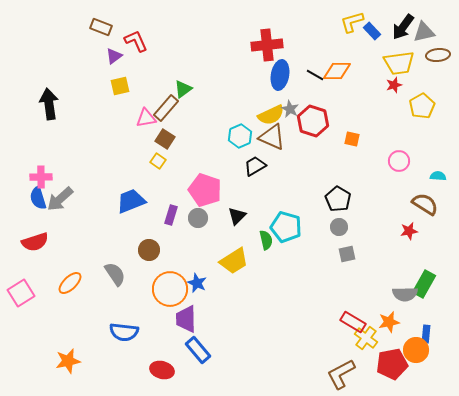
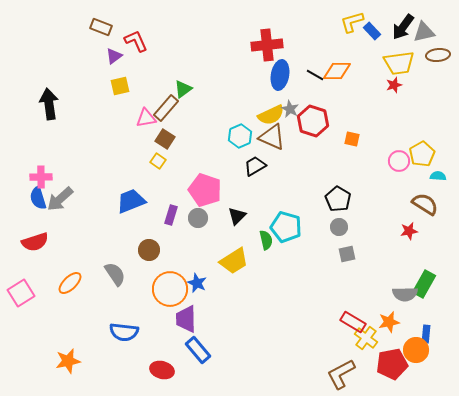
yellow pentagon at (422, 106): moved 48 px down
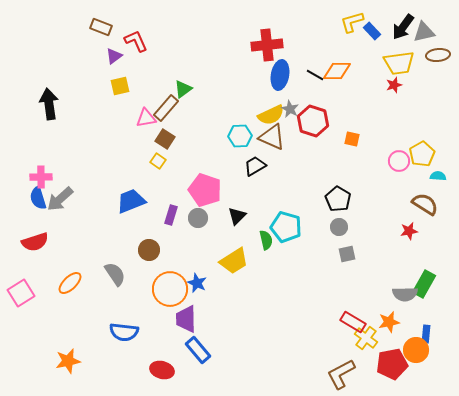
cyan hexagon at (240, 136): rotated 20 degrees clockwise
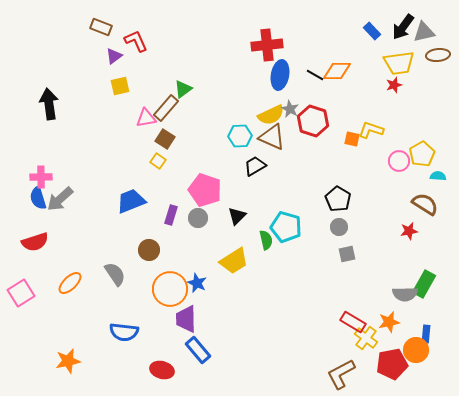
yellow L-shape at (352, 22): moved 19 px right, 108 px down; rotated 35 degrees clockwise
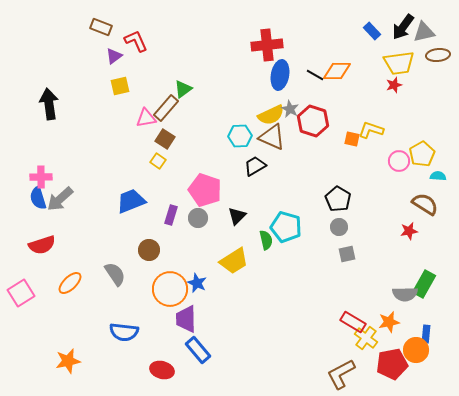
red semicircle at (35, 242): moved 7 px right, 3 px down
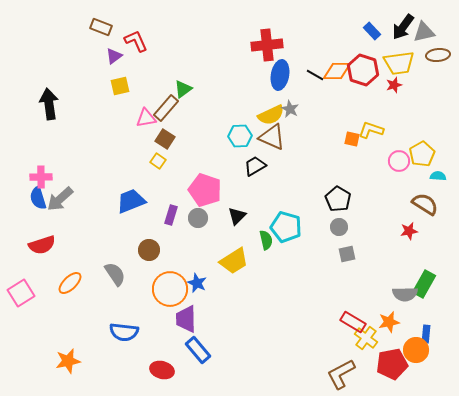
red hexagon at (313, 121): moved 50 px right, 51 px up
